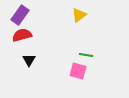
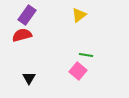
purple rectangle: moved 7 px right
black triangle: moved 18 px down
pink square: rotated 24 degrees clockwise
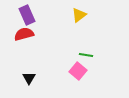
purple rectangle: rotated 60 degrees counterclockwise
red semicircle: moved 2 px right, 1 px up
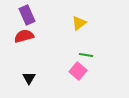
yellow triangle: moved 8 px down
red semicircle: moved 2 px down
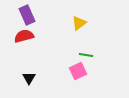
pink square: rotated 24 degrees clockwise
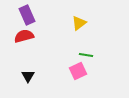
black triangle: moved 1 px left, 2 px up
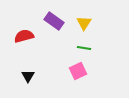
purple rectangle: moved 27 px right, 6 px down; rotated 30 degrees counterclockwise
yellow triangle: moved 5 px right; rotated 21 degrees counterclockwise
green line: moved 2 px left, 7 px up
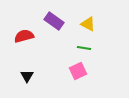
yellow triangle: moved 4 px right, 1 px down; rotated 35 degrees counterclockwise
black triangle: moved 1 px left
